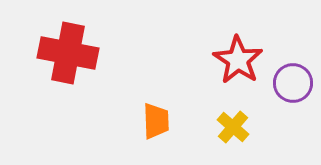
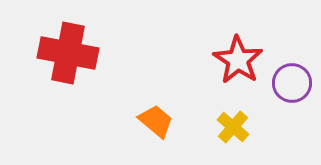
purple circle: moved 1 px left
orange trapezoid: rotated 48 degrees counterclockwise
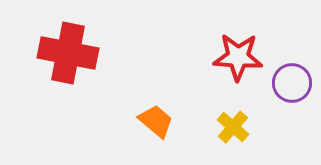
red star: moved 3 px up; rotated 30 degrees counterclockwise
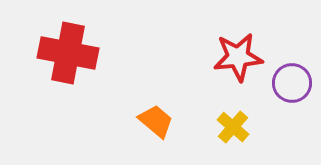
red star: rotated 9 degrees counterclockwise
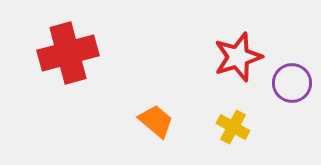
red cross: rotated 26 degrees counterclockwise
red star: rotated 12 degrees counterclockwise
yellow cross: rotated 12 degrees counterclockwise
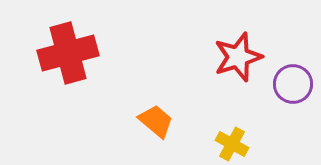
purple circle: moved 1 px right, 1 px down
yellow cross: moved 1 px left, 17 px down
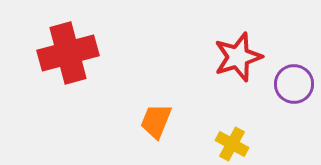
purple circle: moved 1 px right
orange trapezoid: rotated 108 degrees counterclockwise
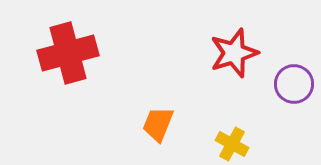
red star: moved 4 px left, 4 px up
orange trapezoid: moved 2 px right, 3 px down
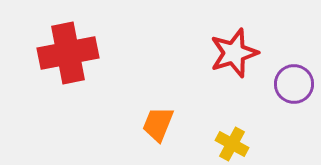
red cross: rotated 4 degrees clockwise
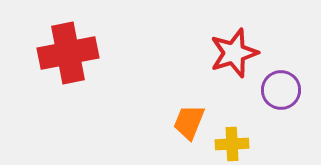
purple circle: moved 13 px left, 6 px down
orange trapezoid: moved 31 px right, 2 px up
yellow cross: rotated 32 degrees counterclockwise
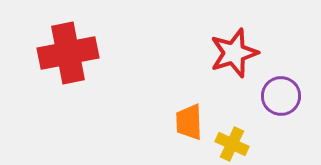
purple circle: moved 6 px down
orange trapezoid: rotated 24 degrees counterclockwise
yellow cross: rotated 28 degrees clockwise
